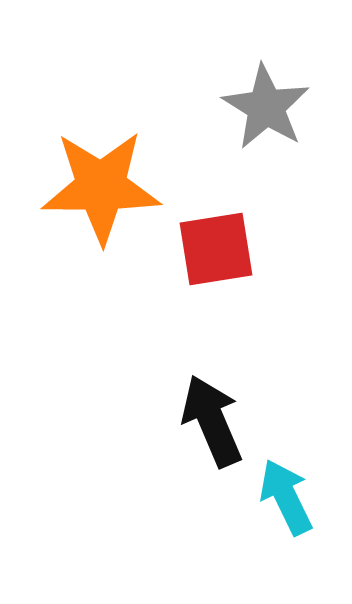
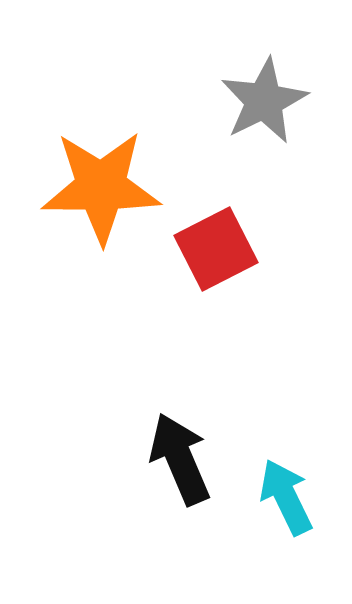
gray star: moved 2 px left, 6 px up; rotated 14 degrees clockwise
red square: rotated 18 degrees counterclockwise
black arrow: moved 32 px left, 38 px down
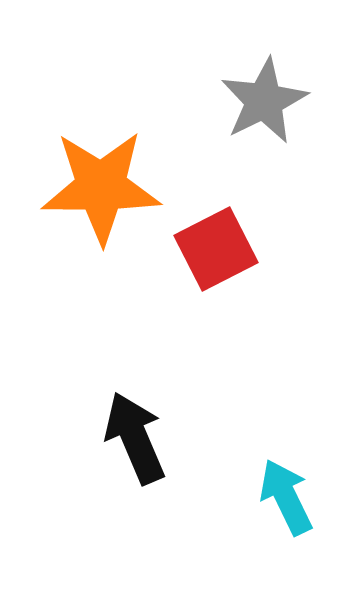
black arrow: moved 45 px left, 21 px up
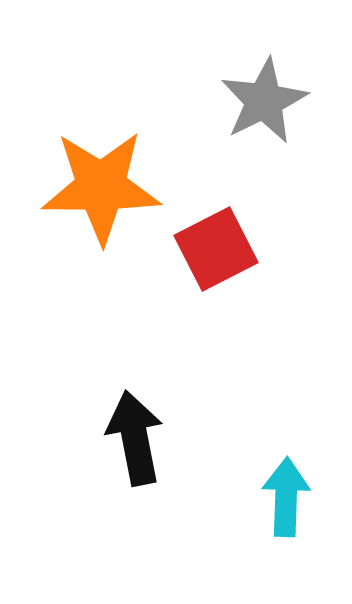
black arrow: rotated 12 degrees clockwise
cyan arrow: rotated 28 degrees clockwise
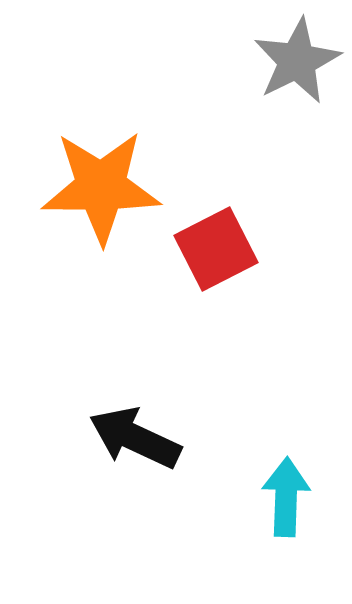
gray star: moved 33 px right, 40 px up
black arrow: rotated 54 degrees counterclockwise
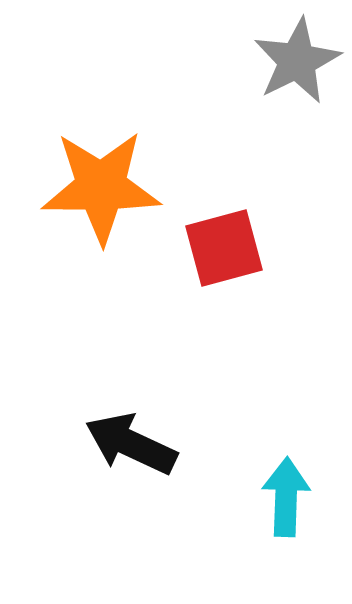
red square: moved 8 px right, 1 px up; rotated 12 degrees clockwise
black arrow: moved 4 px left, 6 px down
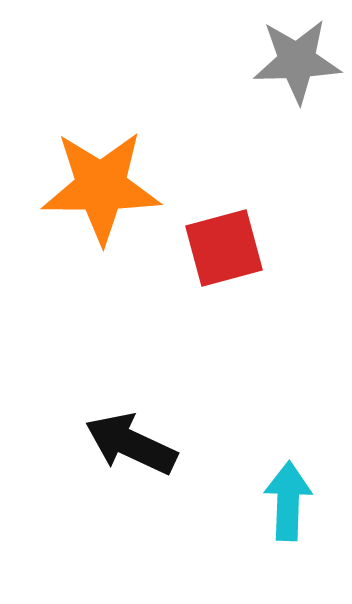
gray star: rotated 24 degrees clockwise
cyan arrow: moved 2 px right, 4 px down
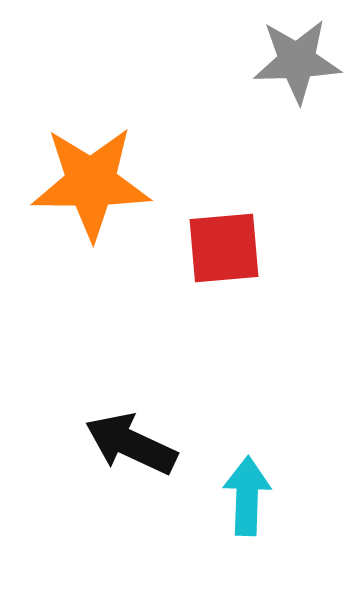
orange star: moved 10 px left, 4 px up
red square: rotated 10 degrees clockwise
cyan arrow: moved 41 px left, 5 px up
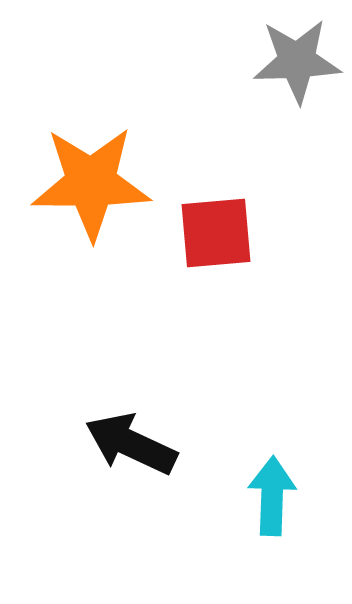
red square: moved 8 px left, 15 px up
cyan arrow: moved 25 px right
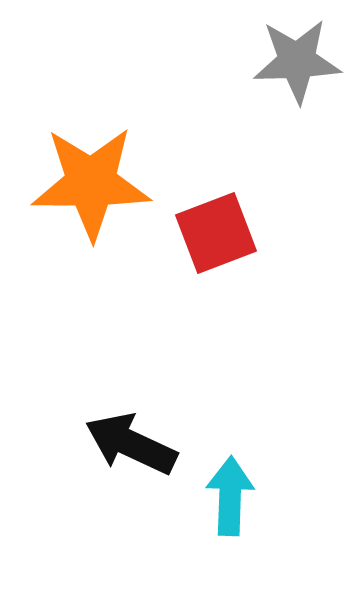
red square: rotated 16 degrees counterclockwise
cyan arrow: moved 42 px left
